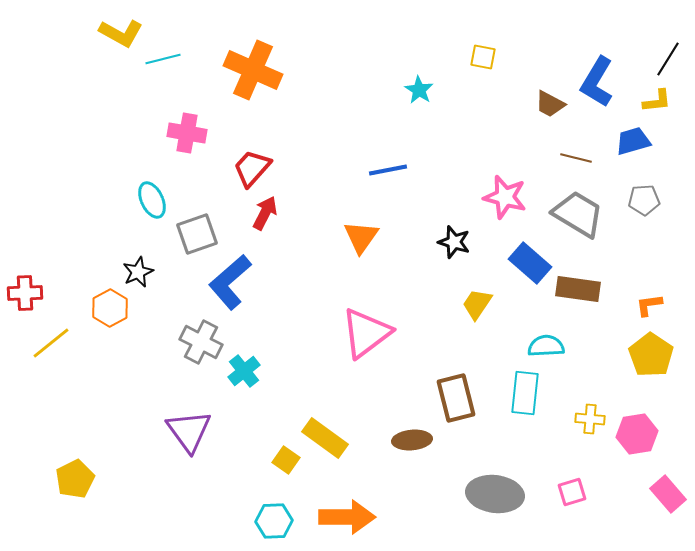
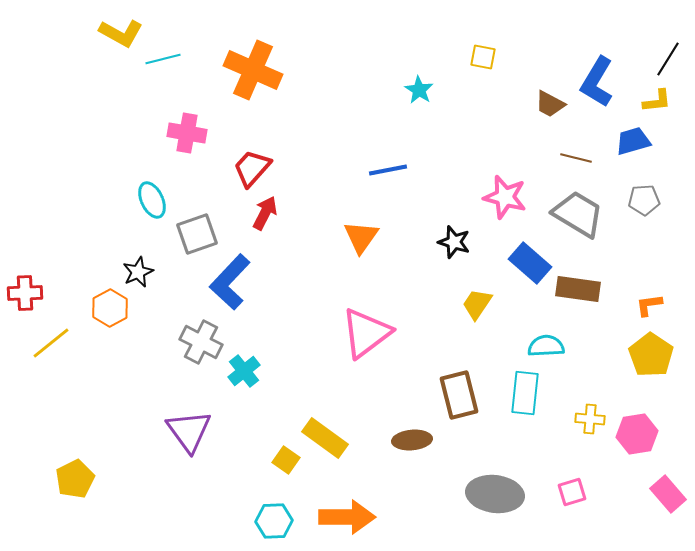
blue L-shape at (230, 282): rotated 6 degrees counterclockwise
brown rectangle at (456, 398): moved 3 px right, 3 px up
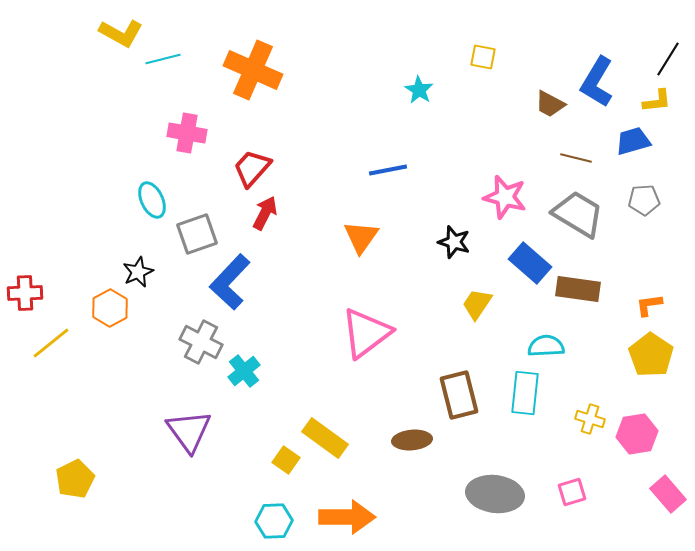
yellow cross at (590, 419): rotated 12 degrees clockwise
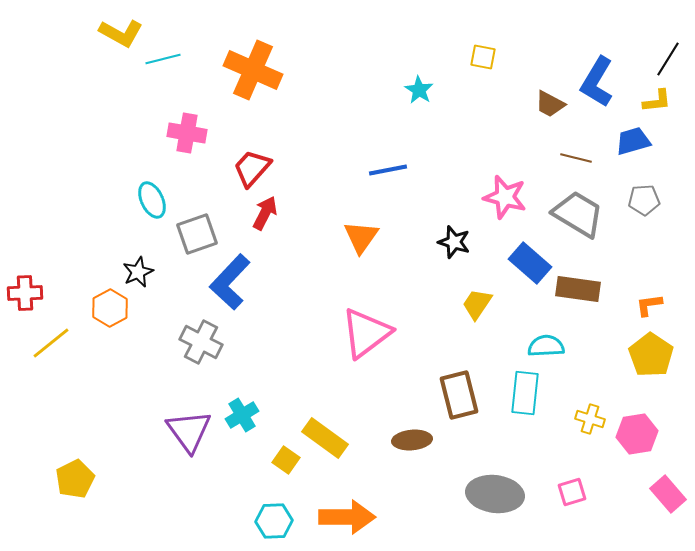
cyan cross at (244, 371): moved 2 px left, 44 px down; rotated 8 degrees clockwise
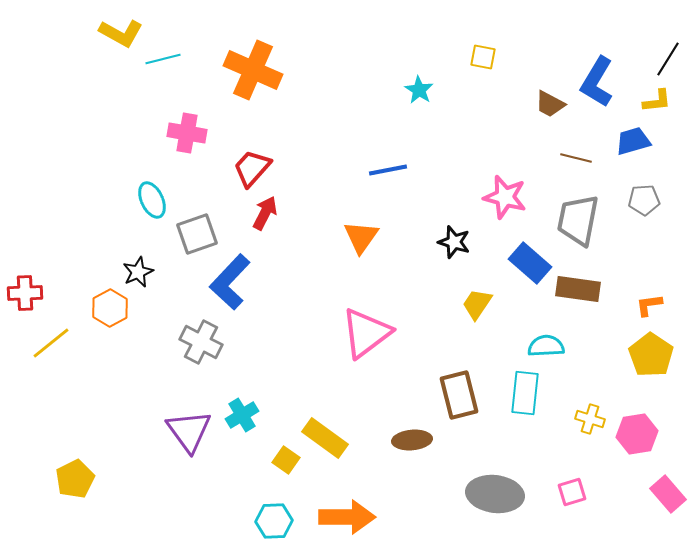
gray trapezoid at (578, 214): moved 6 px down; rotated 110 degrees counterclockwise
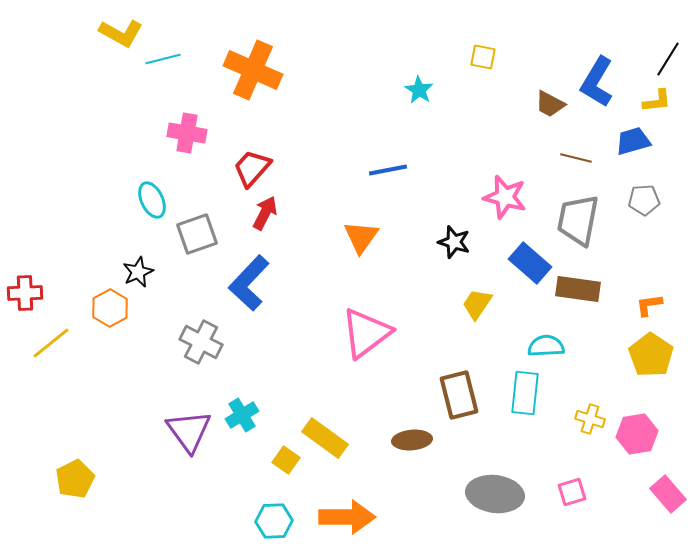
blue L-shape at (230, 282): moved 19 px right, 1 px down
